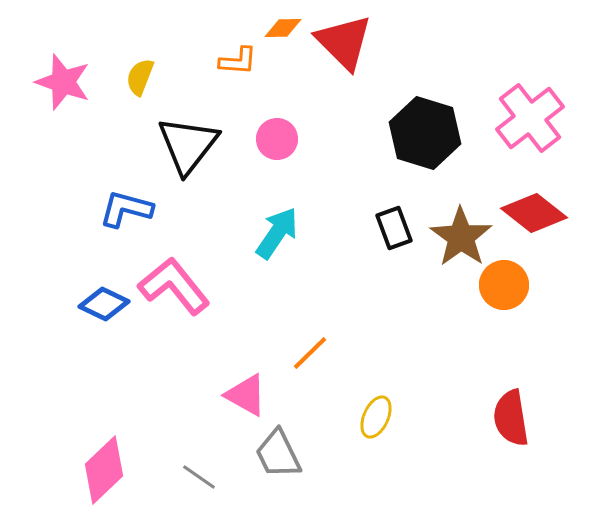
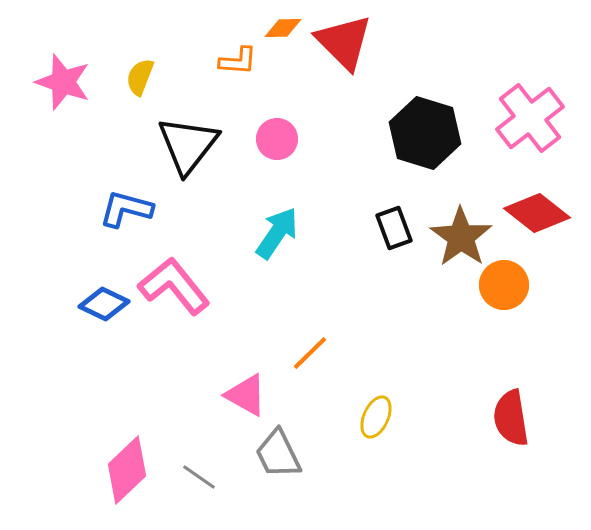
red diamond: moved 3 px right
pink diamond: moved 23 px right
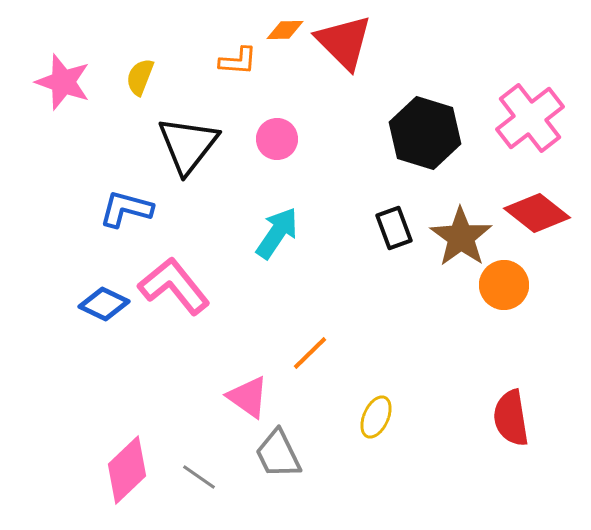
orange diamond: moved 2 px right, 2 px down
pink triangle: moved 2 px right, 2 px down; rotated 6 degrees clockwise
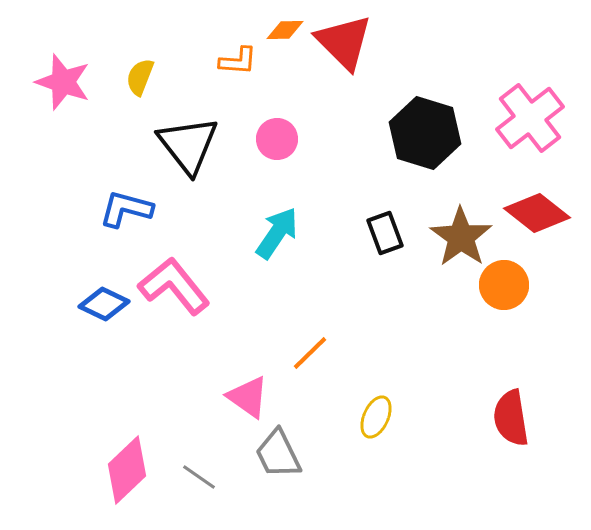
black triangle: rotated 16 degrees counterclockwise
black rectangle: moved 9 px left, 5 px down
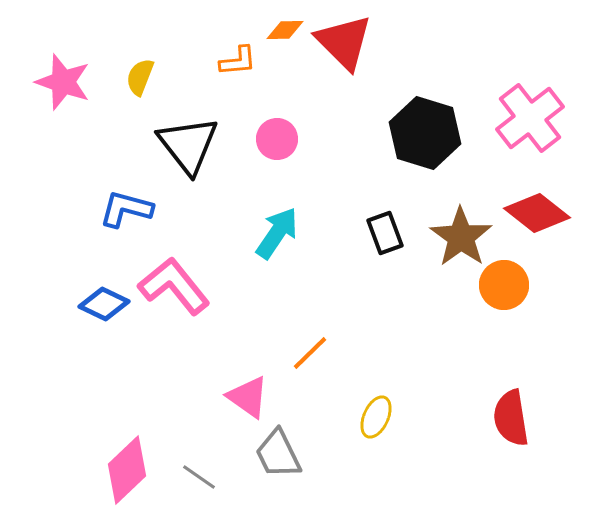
orange L-shape: rotated 9 degrees counterclockwise
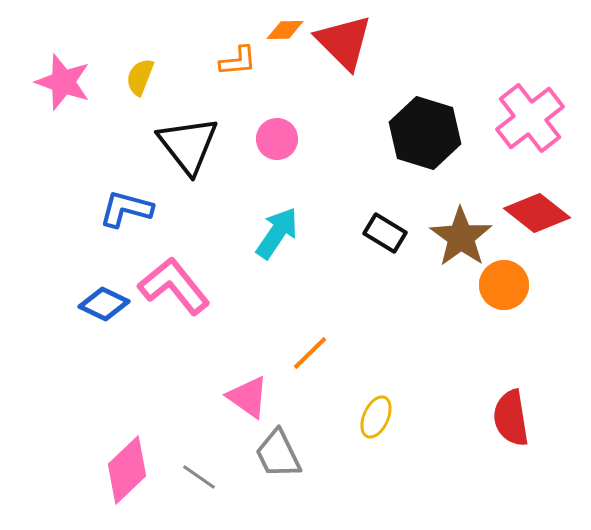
black rectangle: rotated 39 degrees counterclockwise
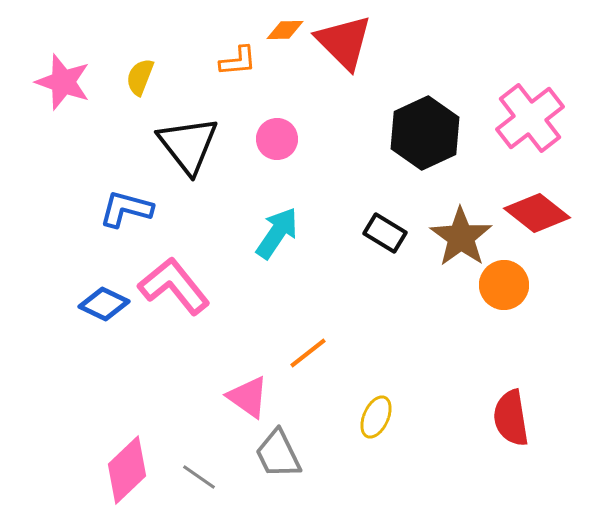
black hexagon: rotated 18 degrees clockwise
orange line: moved 2 px left; rotated 6 degrees clockwise
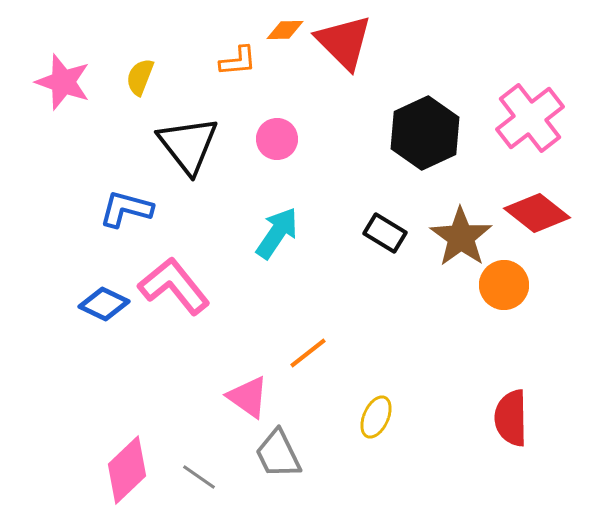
red semicircle: rotated 8 degrees clockwise
